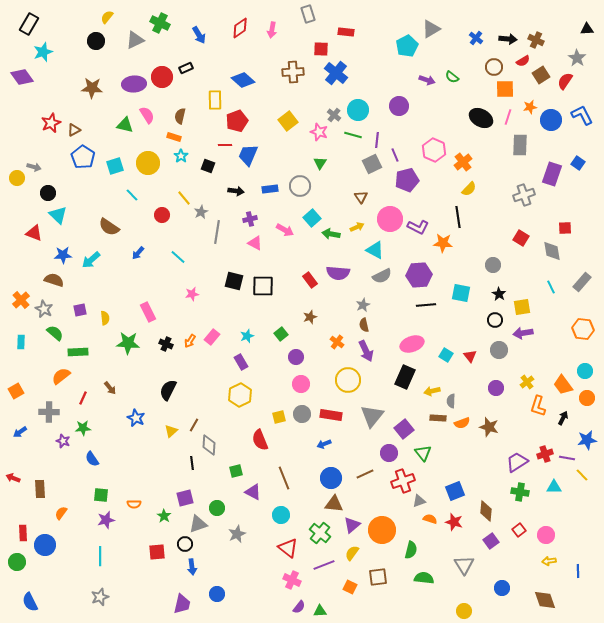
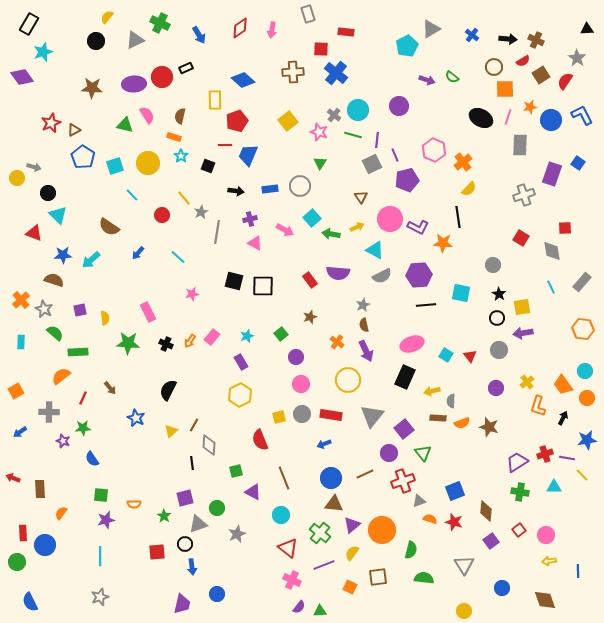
blue cross at (476, 38): moved 4 px left, 3 px up
black circle at (495, 320): moved 2 px right, 2 px up
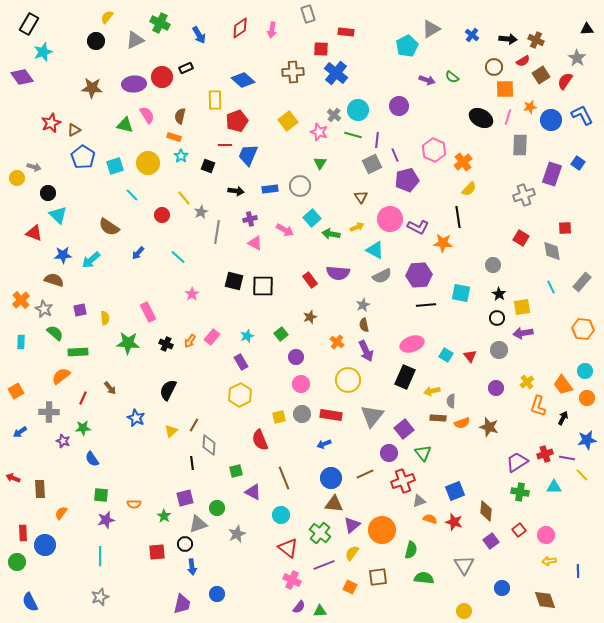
pink star at (192, 294): rotated 24 degrees counterclockwise
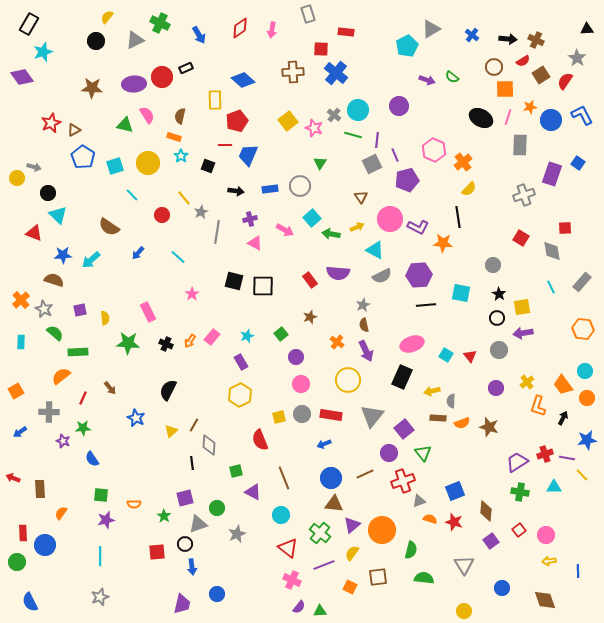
pink star at (319, 132): moved 5 px left, 4 px up
black rectangle at (405, 377): moved 3 px left
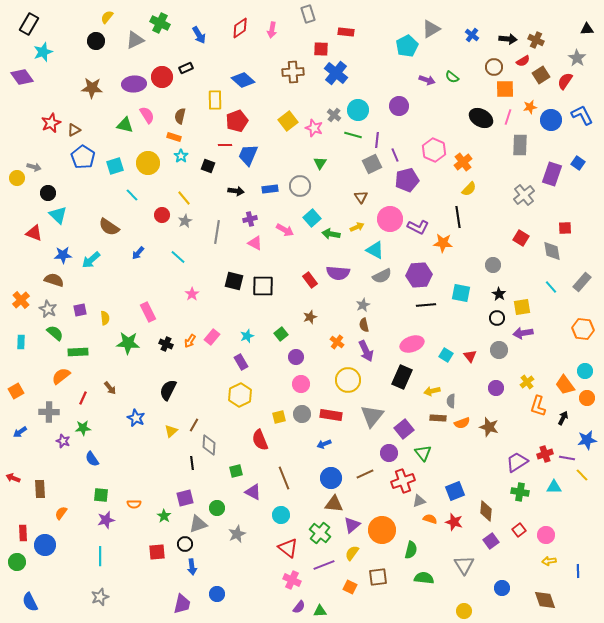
gray cross at (524, 195): rotated 20 degrees counterclockwise
gray star at (201, 212): moved 16 px left, 9 px down
cyan line at (551, 287): rotated 16 degrees counterclockwise
gray star at (44, 309): moved 4 px right
orange trapezoid at (563, 385): moved 2 px right
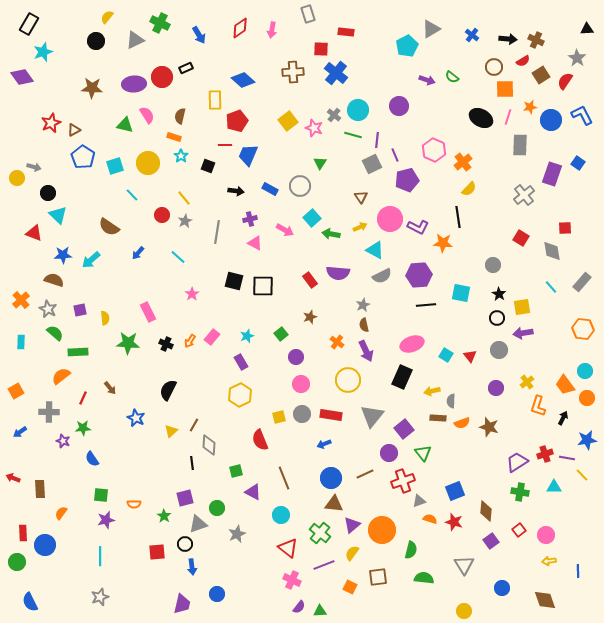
blue rectangle at (270, 189): rotated 35 degrees clockwise
yellow arrow at (357, 227): moved 3 px right
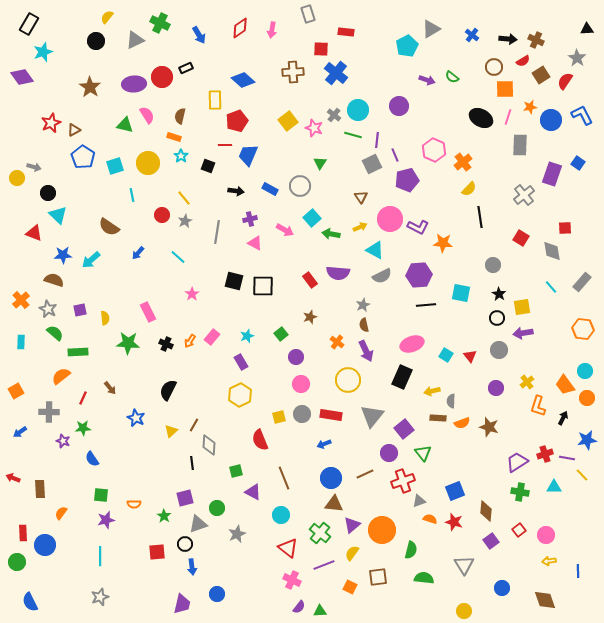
brown star at (92, 88): moved 2 px left, 1 px up; rotated 30 degrees clockwise
cyan line at (132, 195): rotated 32 degrees clockwise
black line at (458, 217): moved 22 px right
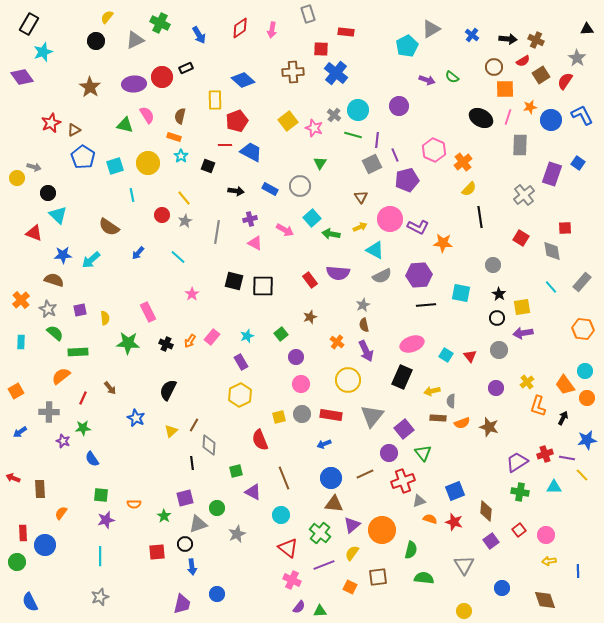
blue trapezoid at (248, 155): moved 3 px right, 3 px up; rotated 95 degrees clockwise
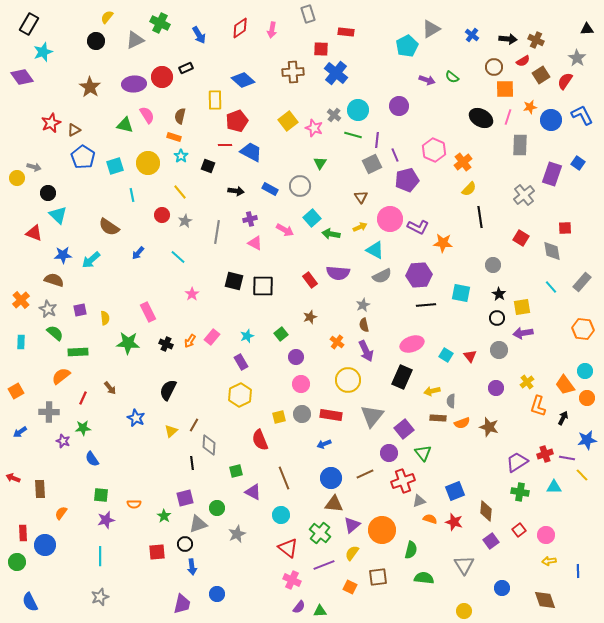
yellow line at (184, 198): moved 4 px left, 6 px up
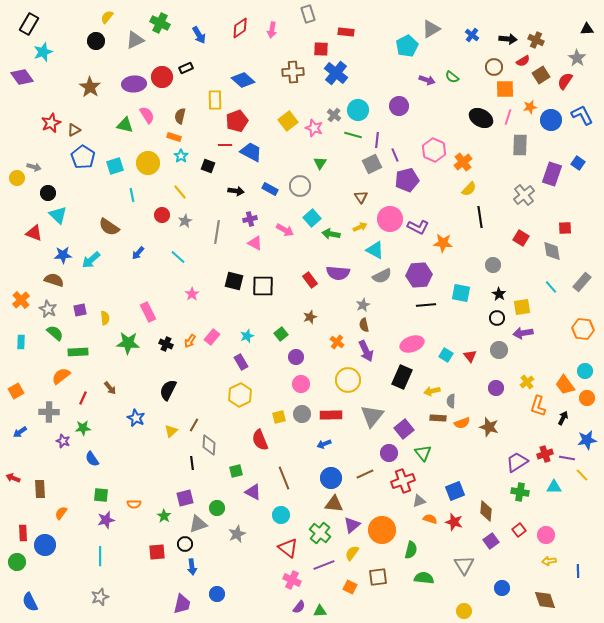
red rectangle at (331, 415): rotated 10 degrees counterclockwise
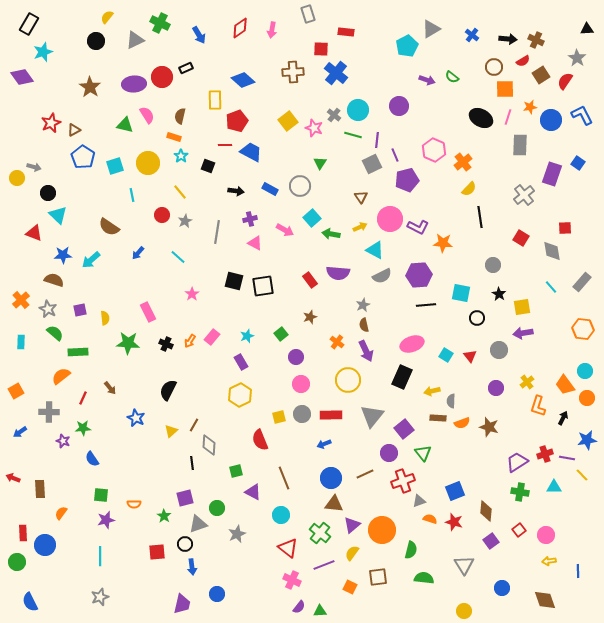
black square at (263, 286): rotated 10 degrees counterclockwise
black circle at (497, 318): moved 20 px left
